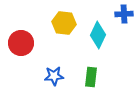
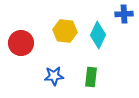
yellow hexagon: moved 1 px right, 8 px down
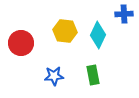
green rectangle: moved 2 px right, 2 px up; rotated 18 degrees counterclockwise
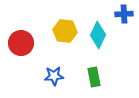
green rectangle: moved 1 px right, 2 px down
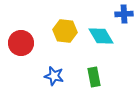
cyan diamond: moved 3 px right, 1 px down; rotated 56 degrees counterclockwise
blue star: rotated 18 degrees clockwise
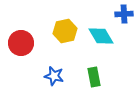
yellow hexagon: rotated 20 degrees counterclockwise
